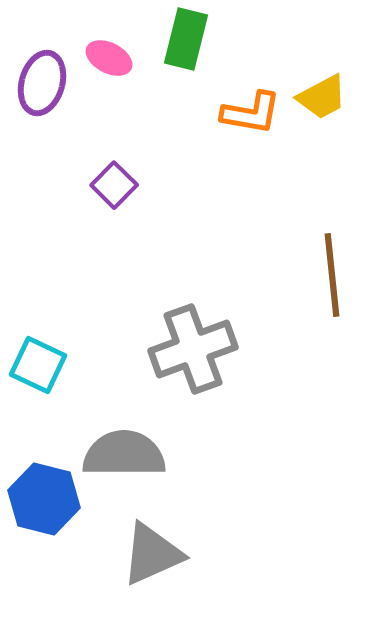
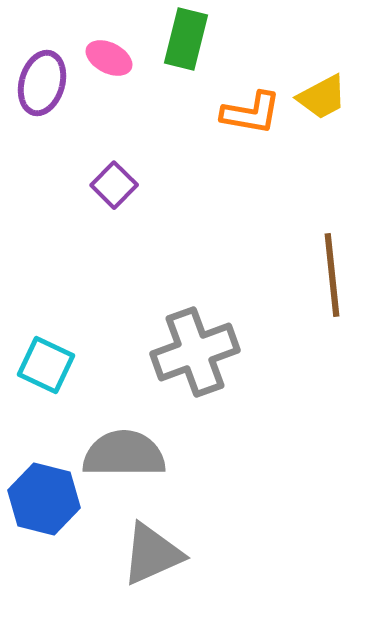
gray cross: moved 2 px right, 3 px down
cyan square: moved 8 px right
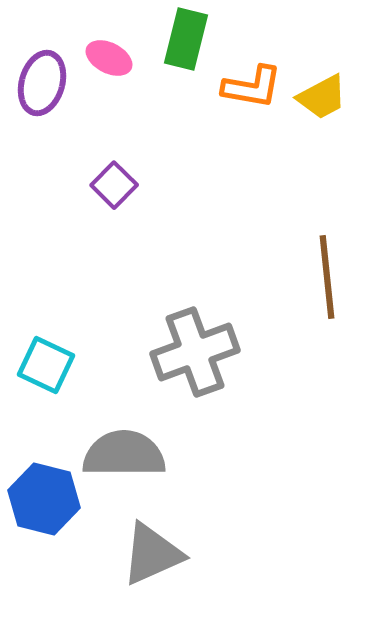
orange L-shape: moved 1 px right, 26 px up
brown line: moved 5 px left, 2 px down
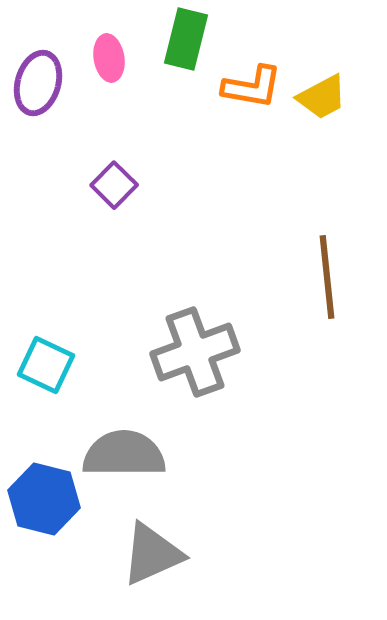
pink ellipse: rotated 54 degrees clockwise
purple ellipse: moved 4 px left
